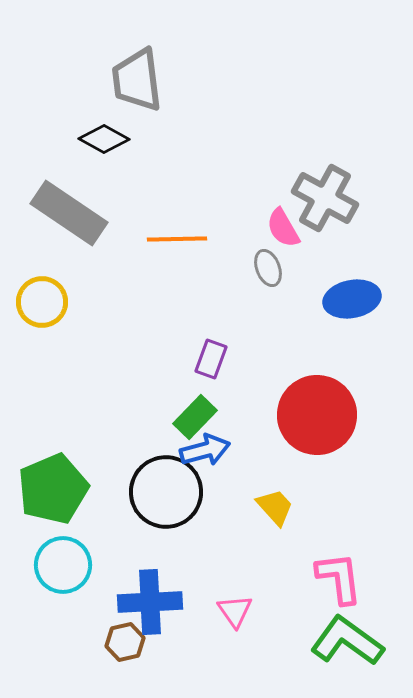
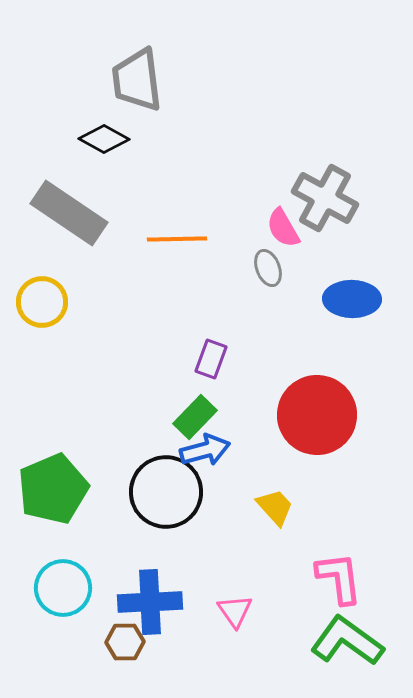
blue ellipse: rotated 12 degrees clockwise
cyan circle: moved 23 px down
brown hexagon: rotated 12 degrees clockwise
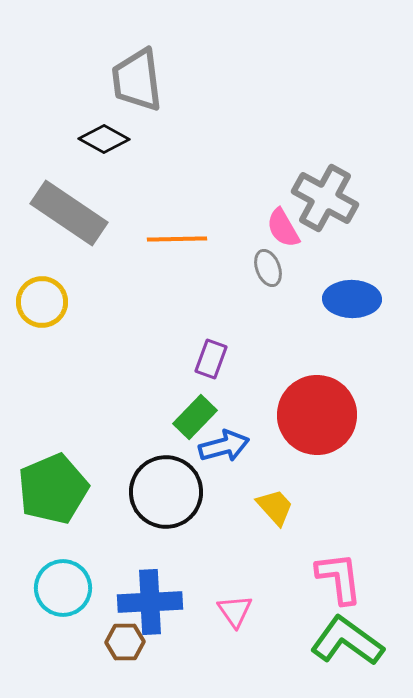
blue arrow: moved 19 px right, 4 px up
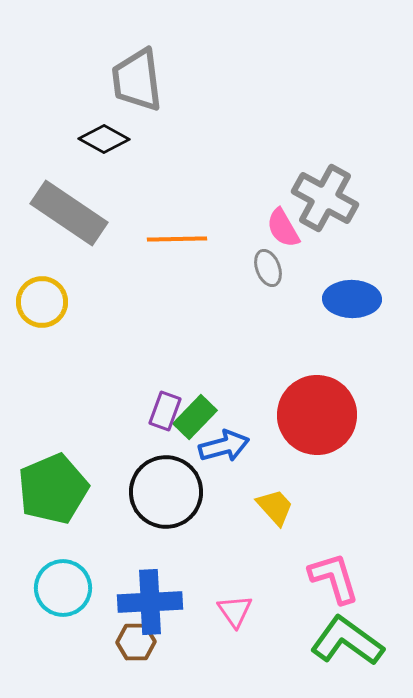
purple rectangle: moved 46 px left, 52 px down
pink L-shape: moved 5 px left; rotated 10 degrees counterclockwise
brown hexagon: moved 11 px right
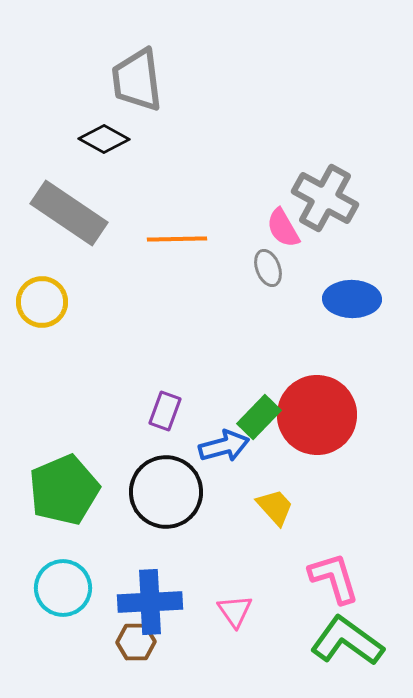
green rectangle: moved 64 px right
green pentagon: moved 11 px right, 1 px down
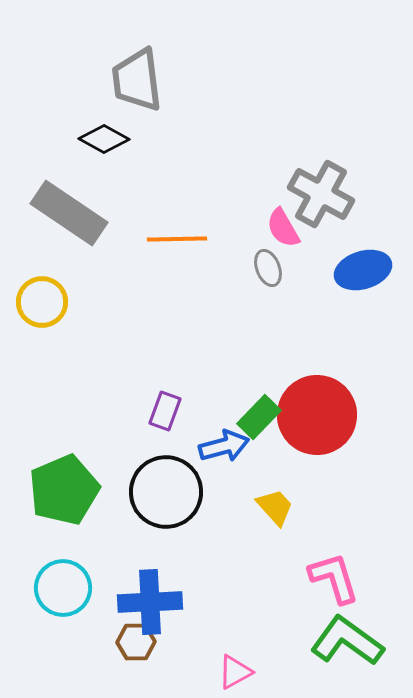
gray cross: moved 4 px left, 4 px up
blue ellipse: moved 11 px right, 29 px up; rotated 18 degrees counterclockwise
pink triangle: moved 61 px down; rotated 36 degrees clockwise
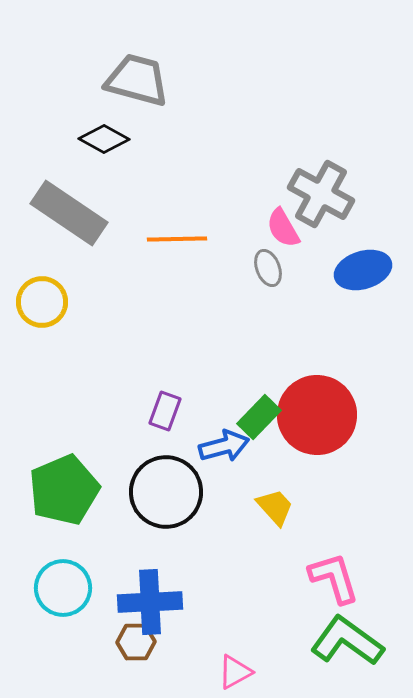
gray trapezoid: rotated 112 degrees clockwise
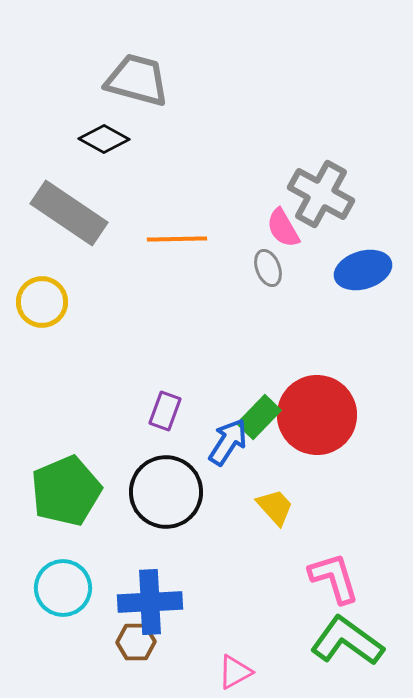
blue arrow: moved 4 px right, 4 px up; rotated 42 degrees counterclockwise
green pentagon: moved 2 px right, 1 px down
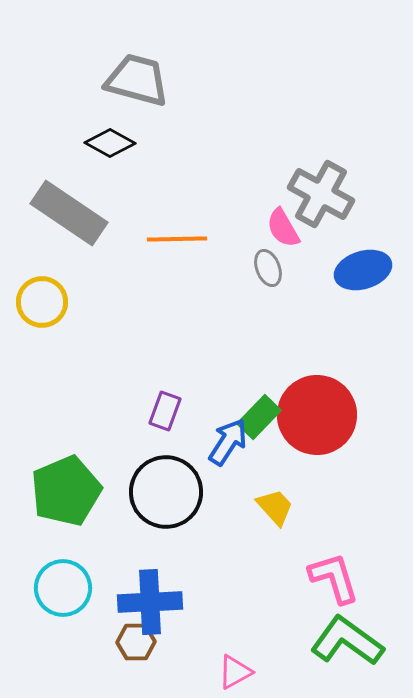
black diamond: moved 6 px right, 4 px down
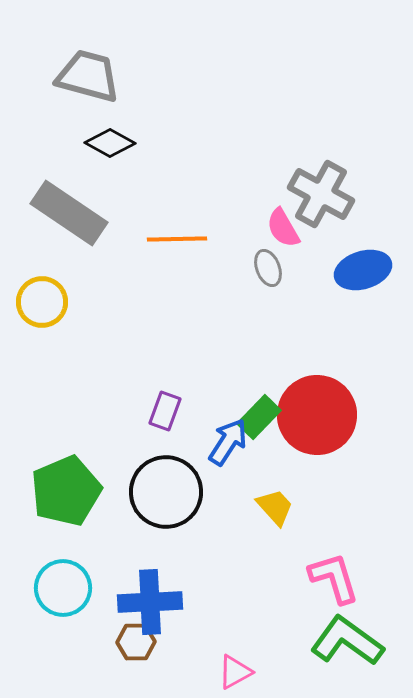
gray trapezoid: moved 49 px left, 4 px up
